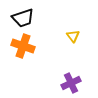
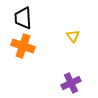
black trapezoid: rotated 105 degrees clockwise
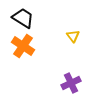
black trapezoid: rotated 125 degrees clockwise
orange cross: rotated 15 degrees clockwise
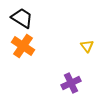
black trapezoid: moved 1 px left
yellow triangle: moved 14 px right, 10 px down
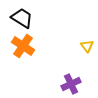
purple cross: moved 1 px down
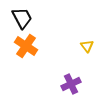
black trapezoid: rotated 30 degrees clockwise
orange cross: moved 3 px right
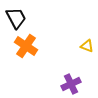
black trapezoid: moved 6 px left
yellow triangle: rotated 32 degrees counterclockwise
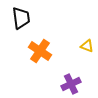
black trapezoid: moved 5 px right; rotated 20 degrees clockwise
orange cross: moved 14 px right, 5 px down
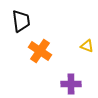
black trapezoid: moved 3 px down
purple cross: rotated 24 degrees clockwise
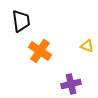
purple cross: rotated 12 degrees counterclockwise
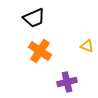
black trapezoid: moved 13 px right, 3 px up; rotated 75 degrees clockwise
purple cross: moved 4 px left, 2 px up
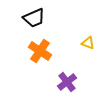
yellow triangle: moved 1 px right, 3 px up
purple cross: rotated 24 degrees counterclockwise
